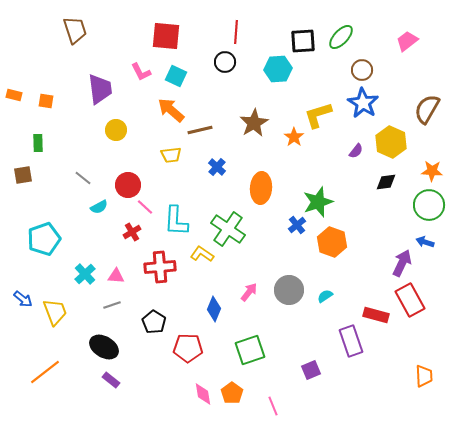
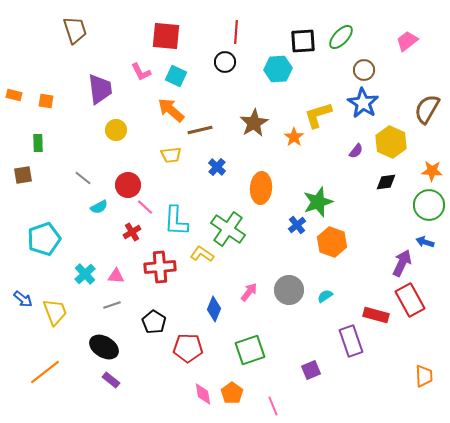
brown circle at (362, 70): moved 2 px right
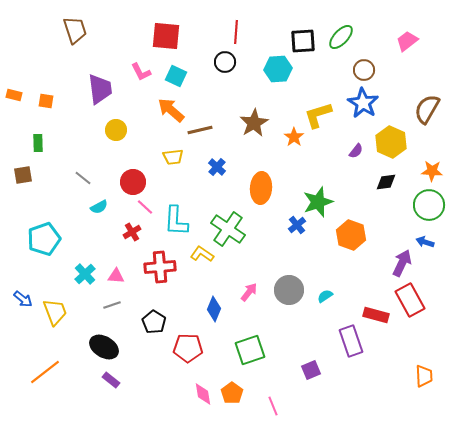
yellow trapezoid at (171, 155): moved 2 px right, 2 px down
red circle at (128, 185): moved 5 px right, 3 px up
orange hexagon at (332, 242): moved 19 px right, 7 px up
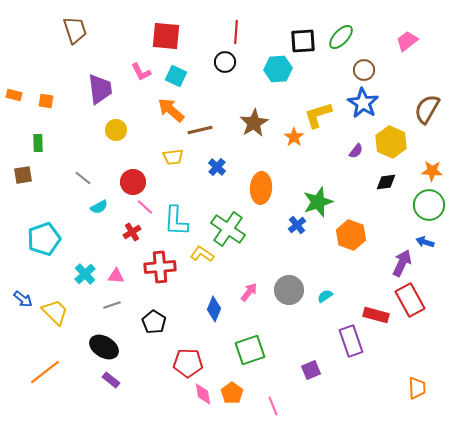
yellow trapezoid at (55, 312): rotated 24 degrees counterclockwise
red pentagon at (188, 348): moved 15 px down
orange trapezoid at (424, 376): moved 7 px left, 12 px down
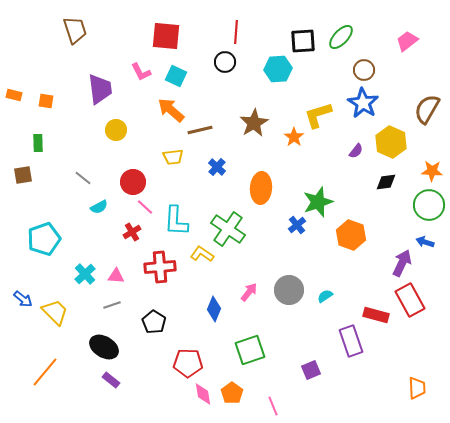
orange line at (45, 372): rotated 12 degrees counterclockwise
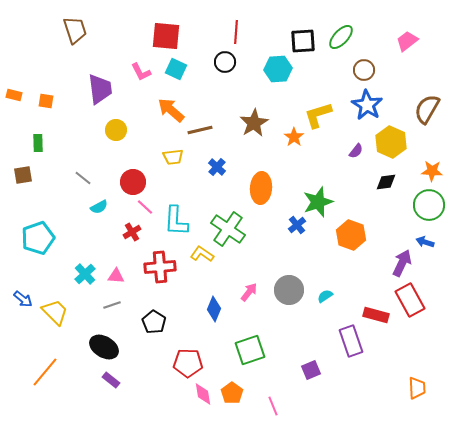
cyan square at (176, 76): moved 7 px up
blue star at (363, 103): moved 4 px right, 2 px down
cyan pentagon at (44, 239): moved 6 px left, 1 px up
